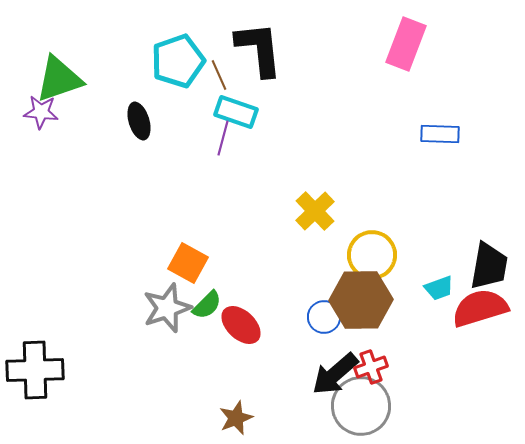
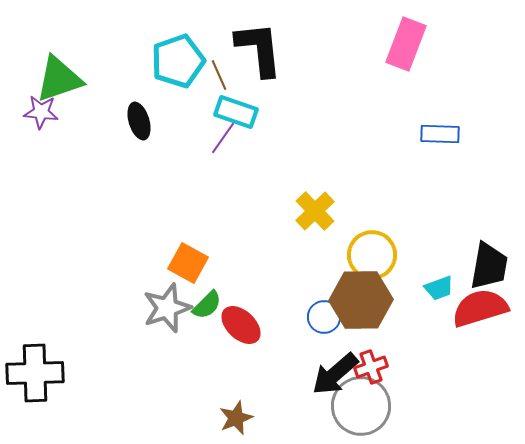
purple line: rotated 20 degrees clockwise
black cross: moved 3 px down
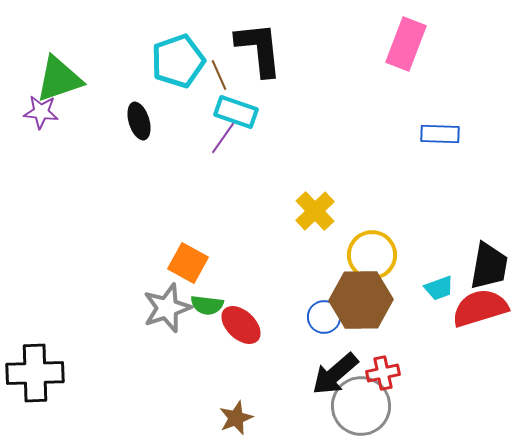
green semicircle: rotated 52 degrees clockwise
red cross: moved 12 px right, 6 px down; rotated 8 degrees clockwise
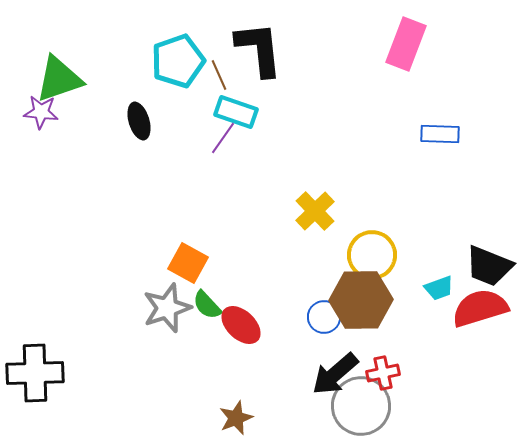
black trapezoid: rotated 102 degrees clockwise
green semicircle: rotated 40 degrees clockwise
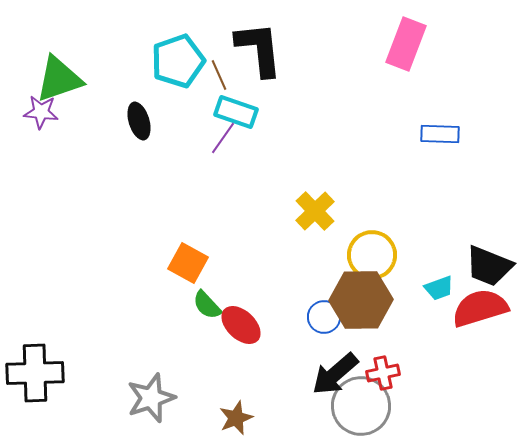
gray star: moved 16 px left, 90 px down
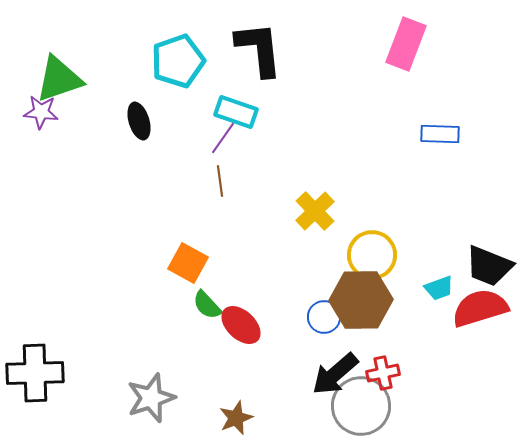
brown line: moved 1 px right, 106 px down; rotated 16 degrees clockwise
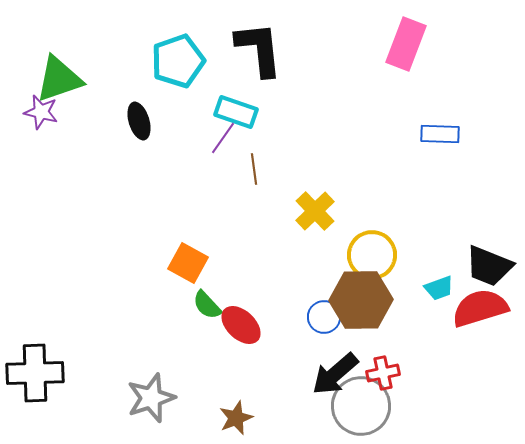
purple star: rotated 8 degrees clockwise
brown line: moved 34 px right, 12 px up
